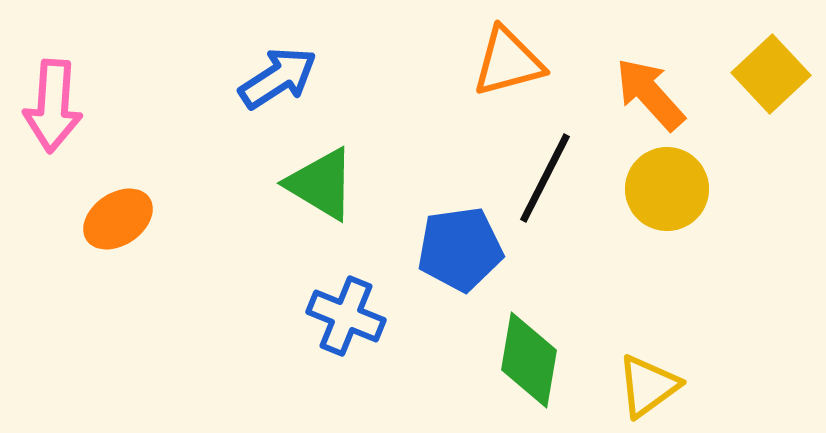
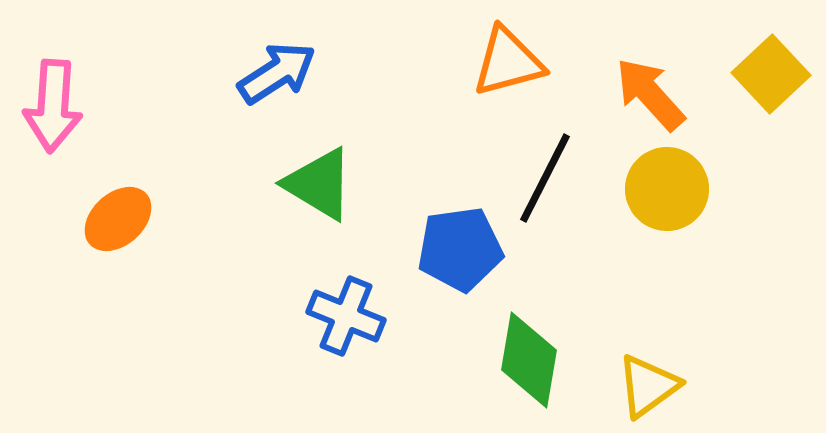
blue arrow: moved 1 px left, 5 px up
green triangle: moved 2 px left
orange ellipse: rotated 8 degrees counterclockwise
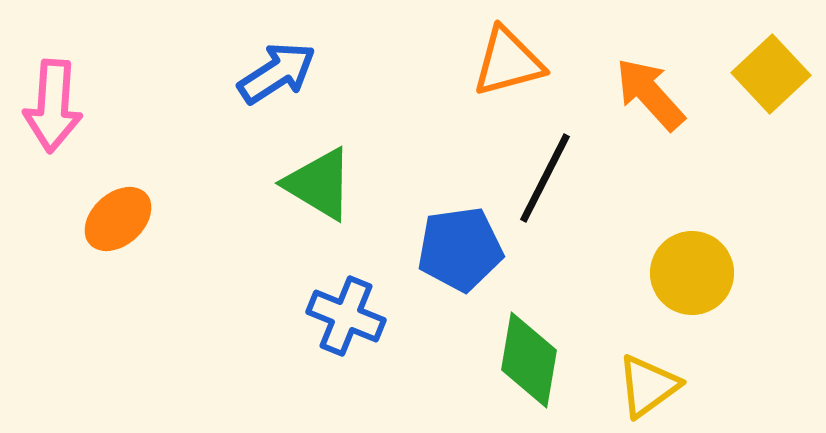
yellow circle: moved 25 px right, 84 px down
